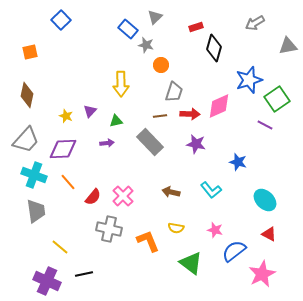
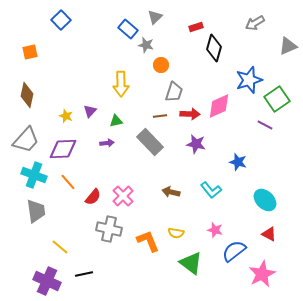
gray triangle at (288, 46): rotated 12 degrees counterclockwise
yellow semicircle at (176, 228): moved 5 px down
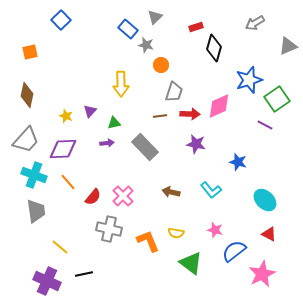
green triangle at (116, 121): moved 2 px left, 2 px down
gray rectangle at (150, 142): moved 5 px left, 5 px down
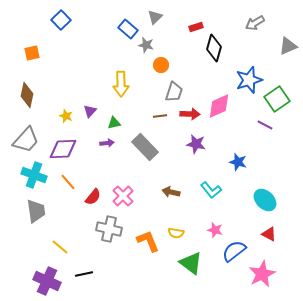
orange square at (30, 52): moved 2 px right, 1 px down
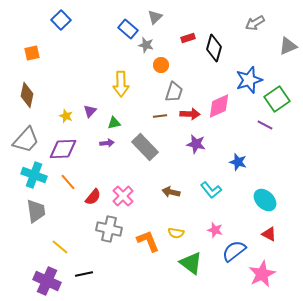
red rectangle at (196, 27): moved 8 px left, 11 px down
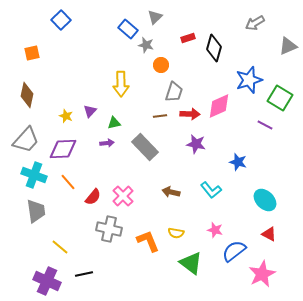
green square at (277, 99): moved 3 px right, 1 px up; rotated 25 degrees counterclockwise
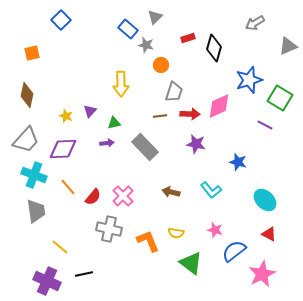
orange line at (68, 182): moved 5 px down
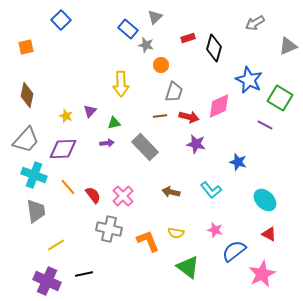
orange square at (32, 53): moved 6 px left, 6 px up
blue star at (249, 80): rotated 28 degrees counterclockwise
red arrow at (190, 114): moved 1 px left, 3 px down; rotated 12 degrees clockwise
red semicircle at (93, 197): moved 2 px up; rotated 78 degrees counterclockwise
yellow line at (60, 247): moved 4 px left, 2 px up; rotated 72 degrees counterclockwise
green triangle at (191, 263): moved 3 px left, 4 px down
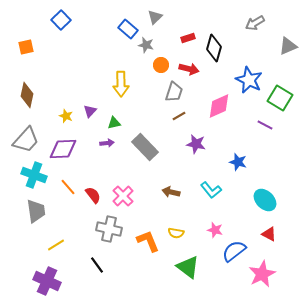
brown line at (160, 116): moved 19 px right; rotated 24 degrees counterclockwise
red arrow at (189, 117): moved 48 px up
black line at (84, 274): moved 13 px right, 9 px up; rotated 66 degrees clockwise
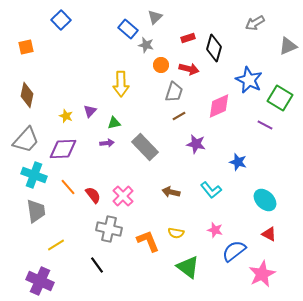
purple cross at (47, 281): moved 7 px left
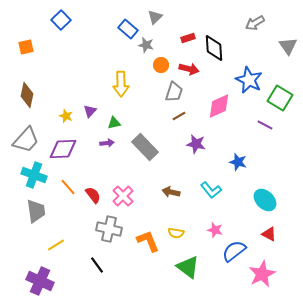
gray triangle at (288, 46): rotated 42 degrees counterclockwise
black diamond at (214, 48): rotated 20 degrees counterclockwise
